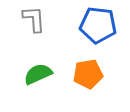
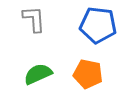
orange pentagon: rotated 20 degrees clockwise
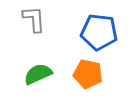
blue pentagon: moved 1 px right, 7 px down
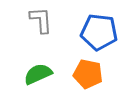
gray L-shape: moved 7 px right, 1 px down
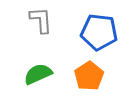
orange pentagon: moved 1 px right, 2 px down; rotated 28 degrees clockwise
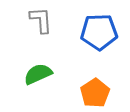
blue pentagon: rotated 9 degrees counterclockwise
orange pentagon: moved 6 px right, 17 px down
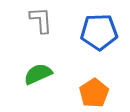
orange pentagon: moved 1 px left
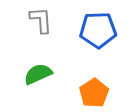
blue pentagon: moved 1 px left, 2 px up
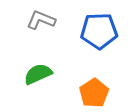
gray L-shape: rotated 64 degrees counterclockwise
blue pentagon: moved 1 px right, 1 px down
